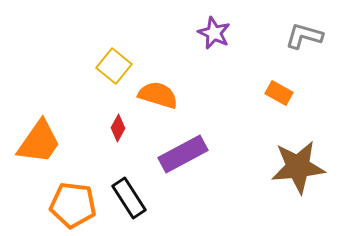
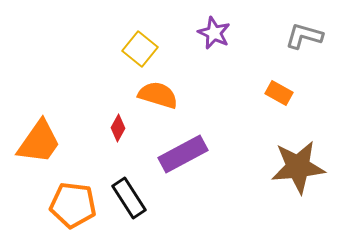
yellow square: moved 26 px right, 17 px up
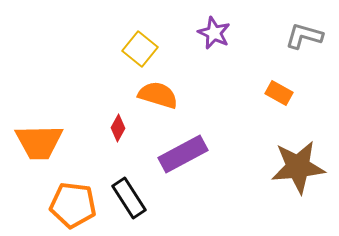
orange trapezoid: rotated 54 degrees clockwise
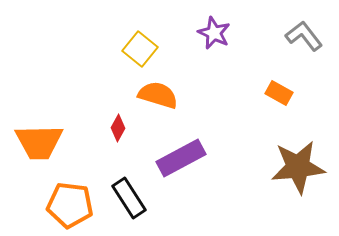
gray L-shape: rotated 36 degrees clockwise
purple rectangle: moved 2 px left, 4 px down
orange pentagon: moved 3 px left
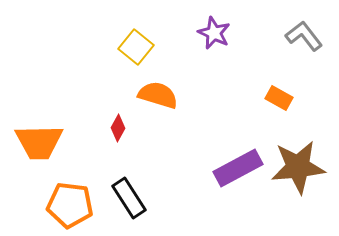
yellow square: moved 4 px left, 2 px up
orange rectangle: moved 5 px down
purple rectangle: moved 57 px right, 10 px down
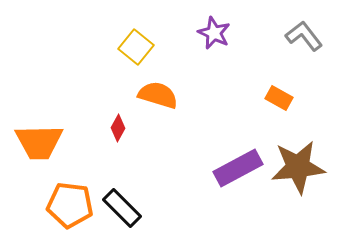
black rectangle: moved 7 px left, 10 px down; rotated 12 degrees counterclockwise
